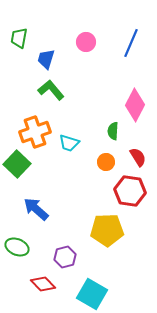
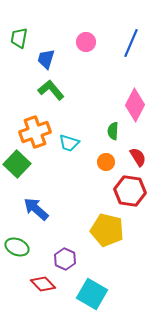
yellow pentagon: rotated 16 degrees clockwise
purple hexagon: moved 2 px down; rotated 20 degrees counterclockwise
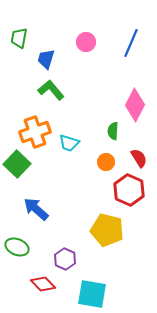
red semicircle: moved 1 px right, 1 px down
red hexagon: moved 1 px left, 1 px up; rotated 16 degrees clockwise
cyan square: rotated 20 degrees counterclockwise
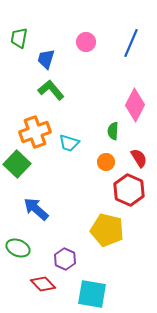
green ellipse: moved 1 px right, 1 px down
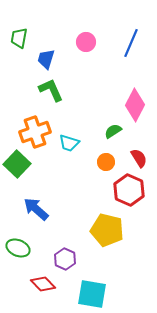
green L-shape: rotated 16 degrees clockwise
green semicircle: rotated 54 degrees clockwise
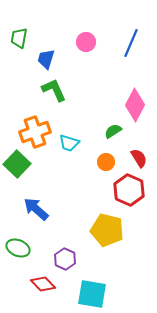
green L-shape: moved 3 px right
